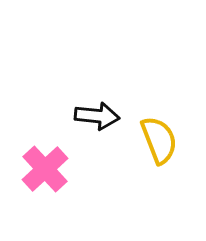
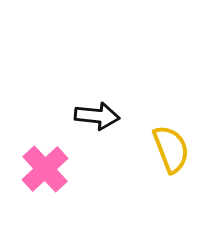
yellow semicircle: moved 12 px right, 9 px down
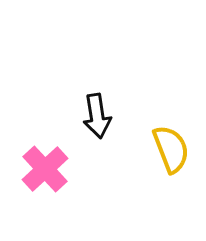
black arrow: rotated 75 degrees clockwise
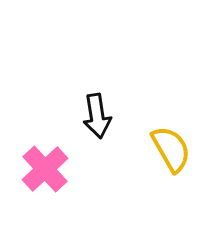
yellow semicircle: rotated 9 degrees counterclockwise
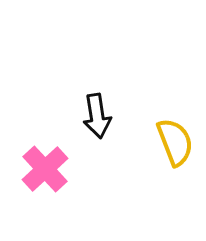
yellow semicircle: moved 4 px right, 7 px up; rotated 9 degrees clockwise
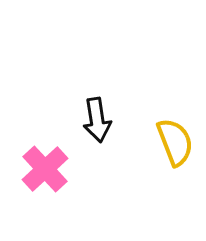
black arrow: moved 4 px down
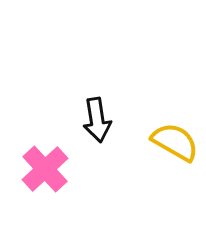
yellow semicircle: rotated 39 degrees counterclockwise
